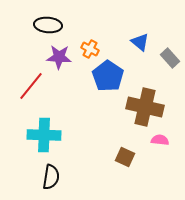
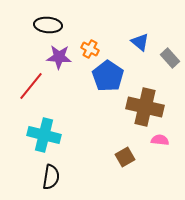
cyan cross: rotated 12 degrees clockwise
brown square: rotated 36 degrees clockwise
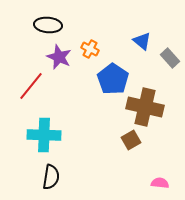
blue triangle: moved 2 px right, 1 px up
purple star: rotated 20 degrees clockwise
blue pentagon: moved 5 px right, 3 px down
cyan cross: rotated 12 degrees counterclockwise
pink semicircle: moved 43 px down
brown square: moved 6 px right, 17 px up
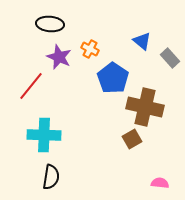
black ellipse: moved 2 px right, 1 px up
blue pentagon: moved 1 px up
brown square: moved 1 px right, 1 px up
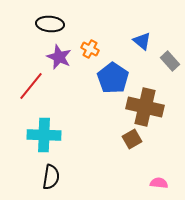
gray rectangle: moved 3 px down
pink semicircle: moved 1 px left
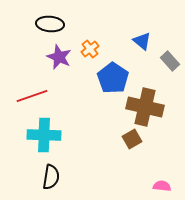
orange cross: rotated 24 degrees clockwise
red line: moved 1 px right, 10 px down; rotated 32 degrees clockwise
pink semicircle: moved 3 px right, 3 px down
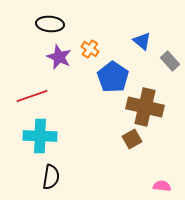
orange cross: rotated 18 degrees counterclockwise
blue pentagon: moved 1 px up
cyan cross: moved 4 px left, 1 px down
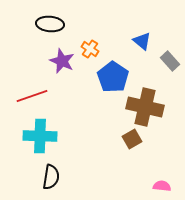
purple star: moved 3 px right, 4 px down
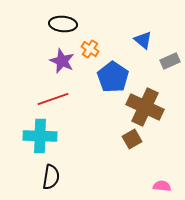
black ellipse: moved 13 px right
blue triangle: moved 1 px right, 1 px up
gray rectangle: rotated 72 degrees counterclockwise
red line: moved 21 px right, 3 px down
brown cross: rotated 12 degrees clockwise
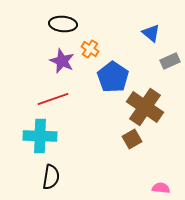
blue triangle: moved 8 px right, 7 px up
brown cross: rotated 9 degrees clockwise
pink semicircle: moved 1 px left, 2 px down
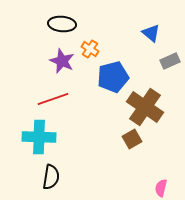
black ellipse: moved 1 px left
blue pentagon: rotated 24 degrees clockwise
cyan cross: moved 1 px left, 1 px down
pink semicircle: rotated 84 degrees counterclockwise
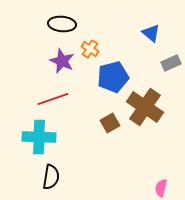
gray rectangle: moved 1 px right, 2 px down
brown square: moved 22 px left, 16 px up
